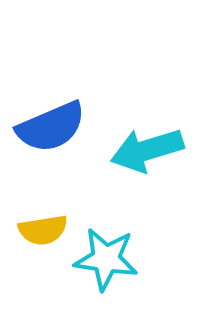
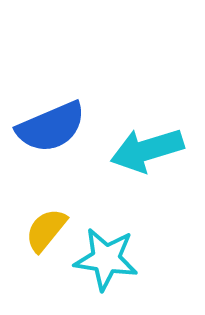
yellow semicircle: moved 3 px right; rotated 138 degrees clockwise
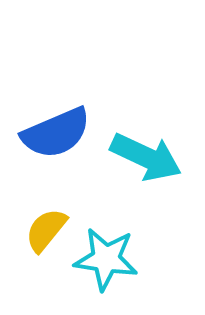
blue semicircle: moved 5 px right, 6 px down
cyan arrow: moved 1 px left, 7 px down; rotated 138 degrees counterclockwise
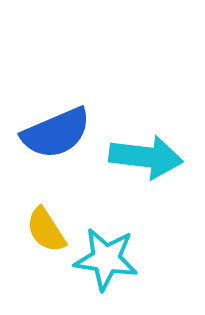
cyan arrow: rotated 18 degrees counterclockwise
yellow semicircle: rotated 72 degrees counterclockwise
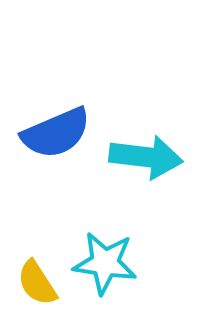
yellow semicircle: moved 9 px left, 53 px down
cyan star: moved 1 px left, 4 px down
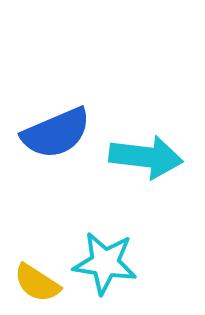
yellow semicircle: rotated 24 degrees counterclockwise
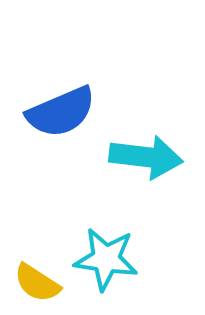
blue semicircle: moved 5 px right, 21 px up
cyan star: moved 1 px right, 4 px up
